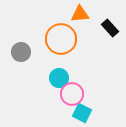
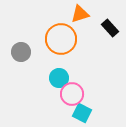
orange triangle: rotated 12 degrees counterclockwise
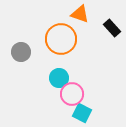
orange triangle: rotated 36 degrees clockwise
black rectangle: moved 2 px right
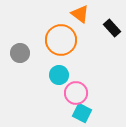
orange triangle: rotated 18 degrees clockwise
orange circle: moved 1 px down
gray circle: moved 1 px left, 1 px down
cyan circle: moved 3 px up
pink circle: moved 4 px right, 1 px up
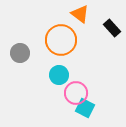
cyan square: moved 3 px right, 5 px up
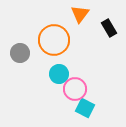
orange triangle: rotated 30 degrees clockwise
black rectangle: moved 3 px left; rotated 12 degrees clockwise
orange circle: moved 7 px left
cyan circle: moved 1 px up
pink circle: moved 1 px left, 4 px up
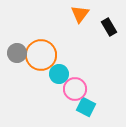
black rectangle: moved 1 px up
orange circle: moved 13 px left, 15 px down
gray circle: moved 3 px left
cyan square: moved 1 px right, 1 px up
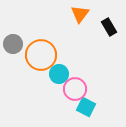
gray circle: moved 4 px left, 9 px up
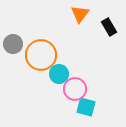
cyan square: rotated 12 degrees counterclockwise
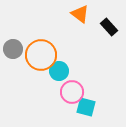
orange triangle: rotated 30 degrees counterclockwise
black rectangle: rotated 12 degrees counterclockwise
gray circle: moved 5 px down
cyan circle: moved 3 px up
pink circle: moved 3 px left, 3 px down
